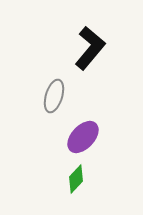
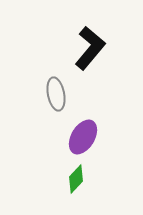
gray ellipse: moved 2 px right, 2 px up; rotated 28 degrees counterclockwise
purple ellipse: rotated 12 degrees counterclockwise
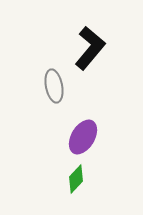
gray ellipse: moved 2 px left, 8 px up
